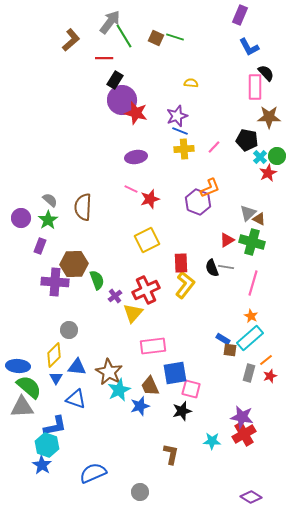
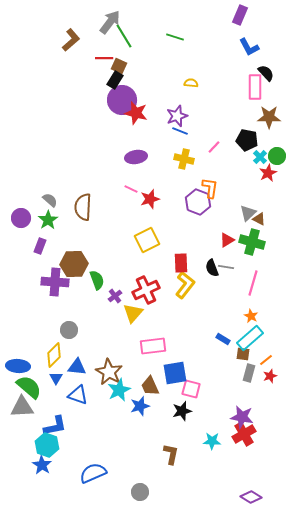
brown square at (156, 38): moved 37 px left, 28 px down
yellow cross at (184, 149): moved 10 px down; rotated 18 degrees clockwise
orange L-shape at (210, 188): rotated 60 degrees counterclockwise
brown square at (230, 350): moved 13 px right, 4 px down
blue triangle at (76, 399): moved 2 px right, 4 px up
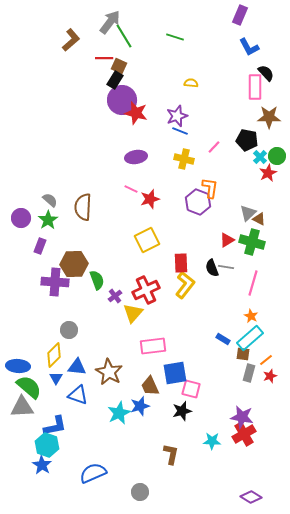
cyan star at (119, 390): moved 23 px down
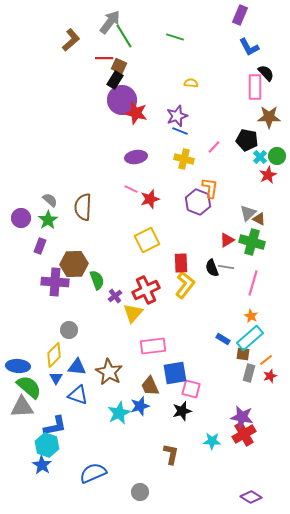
red star at (268, 173): moved 2 px down
